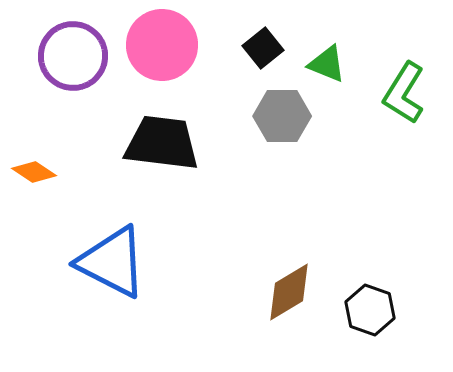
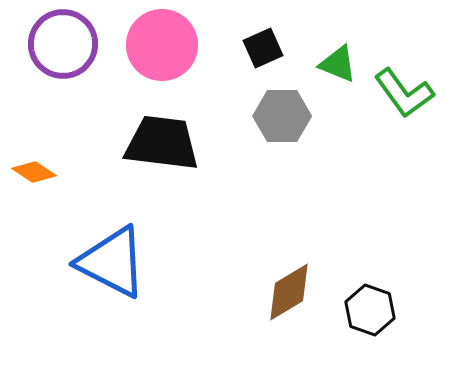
black square: rotated 15 degrees clockwise
purple circle: moved 10 px left, 12 px up
green triangle: moved 11 px right
green L-shape: rotated 68 degrees counterclockwise
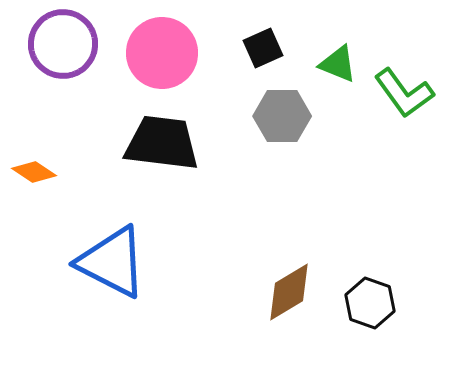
pink circle: moved 8 px down
black hexagon: moved 7 px up
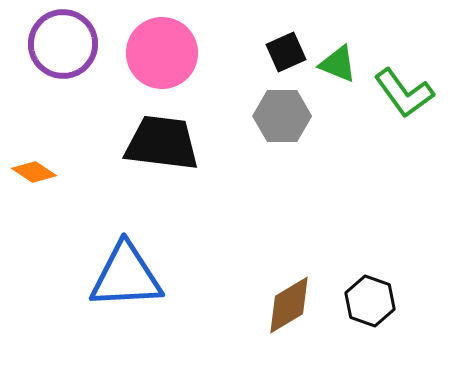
black square: moved 23 px right, 4 px down
blue triangle: moved 14 px right, 14 px down; rotated 30 degrees counterclockwise
brown diamond: moved 13 px down
black hexagon: moved 2 px up
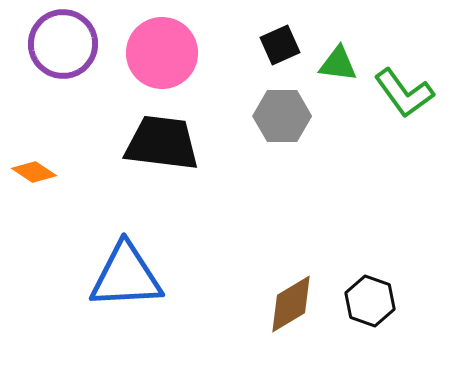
black square: moved 6 px left, 7 px up
green triangle: rotated 15 degrees counterclockwise
brown diamond: moved 2 px right, 1 px up
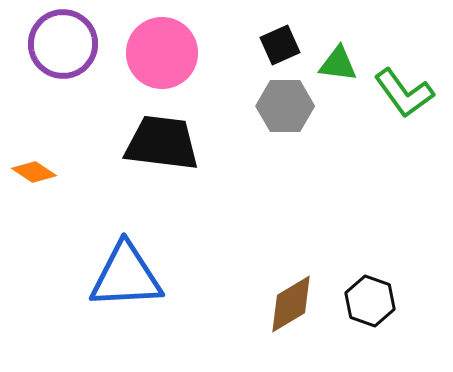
gray hexagon: moved 3 px right, 10 px up
